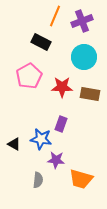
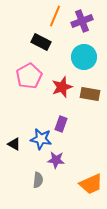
red star: rotated 20 degrees counterclockwise
orange trapezoid: moved 10 px right, 5 px down; rotated 40 degrees counterclockwise
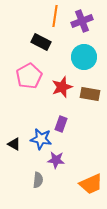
orange line: rotated 15 degrees counterclockwise
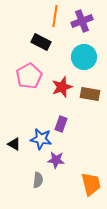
orange trapezoid: rotated 80 degrees counterclockwise
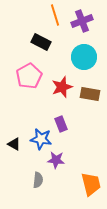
orange line: moved 1 px up; rotated 25 degrees counterclockwise
purple rectangle: rotated 42 degrees counterclockwise
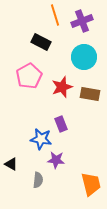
black triangle: moved 3 px left, 20 px down
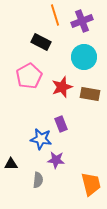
black triangle: rotated 32 degrees counterclockwise
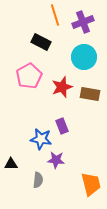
purple cross: moved 1 px right, 1 px down
purple rectangle: moved 1 px right, 2 px down
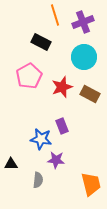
brown rectangle: rotated 18 degrees clockwise
